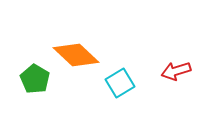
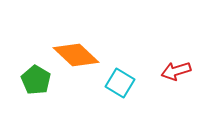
green pentagon: moved 1 px right, 1 px down
cyan square: rotated 28 degrees counterclockwise
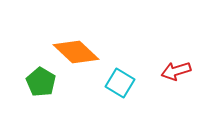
orange diamond: moved 3 px up
green pentagon: moved 5 px right, 2 px down
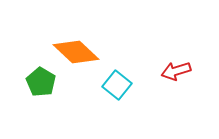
cyan square: moved 3 px left, 2 px down; rotated 8 degrees clockwise
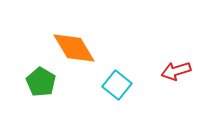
orange diamond: moved 2 px left, 4 px up; rotated 15 degrees clockwise
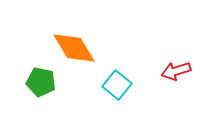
green pentagon: rotated 20 degrees counterclockwise
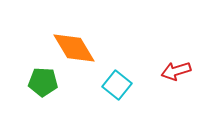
green pentagon: moved 2 px right; rotated 8 degrees counterclockwise
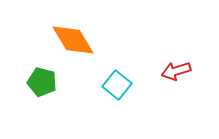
orange diamond: moved 1 px left, 8 px up
green pentagon: moved 1 px left; rotated 12 degrees clockwise
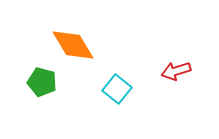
orange diamond: moved 5 px down
cyan square: moved 4 px down
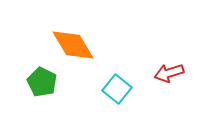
red arrow: moved 7 px left, 2 px down
green pentagon: rotated 12 degrees clockwise
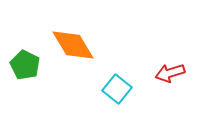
red arrow: moved 1 px right
green pentagon: moved 17 px left, 17 px up
